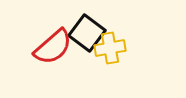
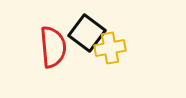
red semicircle: rotated 54 degrees counterclockwise
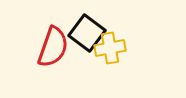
red semicircle: rotated 24 degrees clockwise
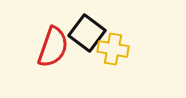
yellow cross: moved 3 px right, 1 px down; rotated 20 degrees clockwise
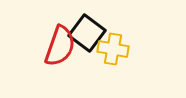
red semicircle: moved 7 px right, 1 px up
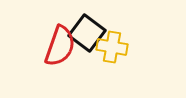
yellow cross: moved 1 px left, 2 px up
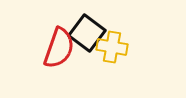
red semicircle: moved 1 px left, 2 px down
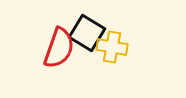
black square: rotated 6 degrees counterclockwise
